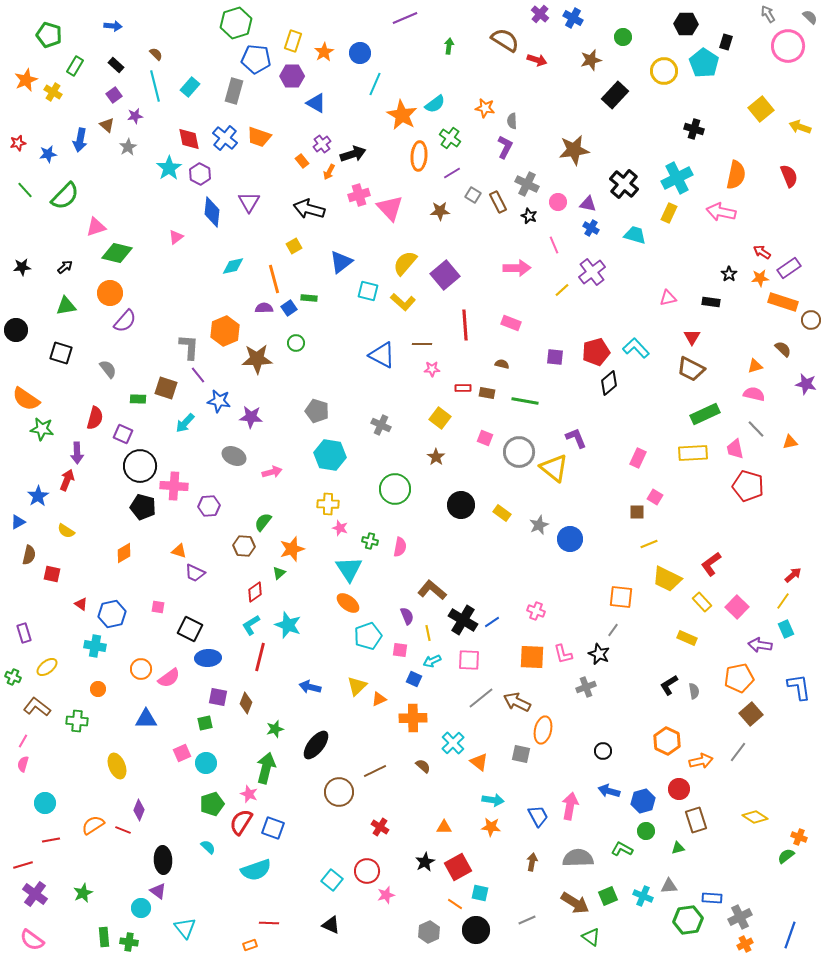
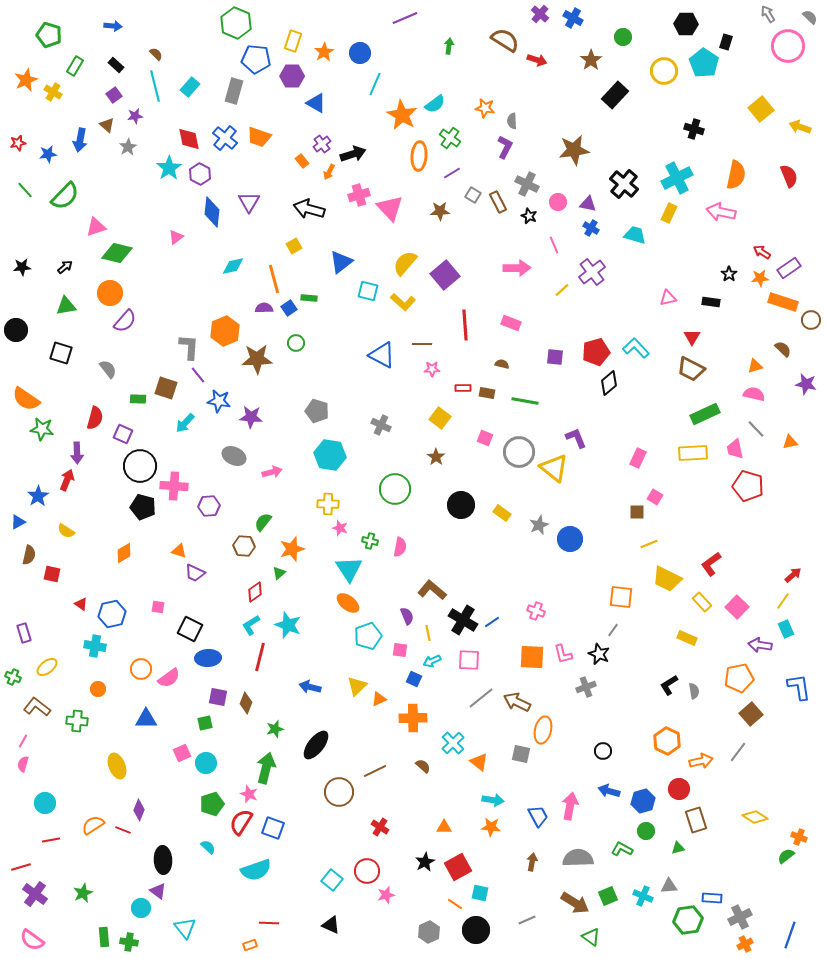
green hexagon at (236, 23): rotated 20 degrees counterclockwise
brown star at (591, 60): rotated 20 degrees counterclockwise
red line at (23, 865): moved 2 px left, 2 px down
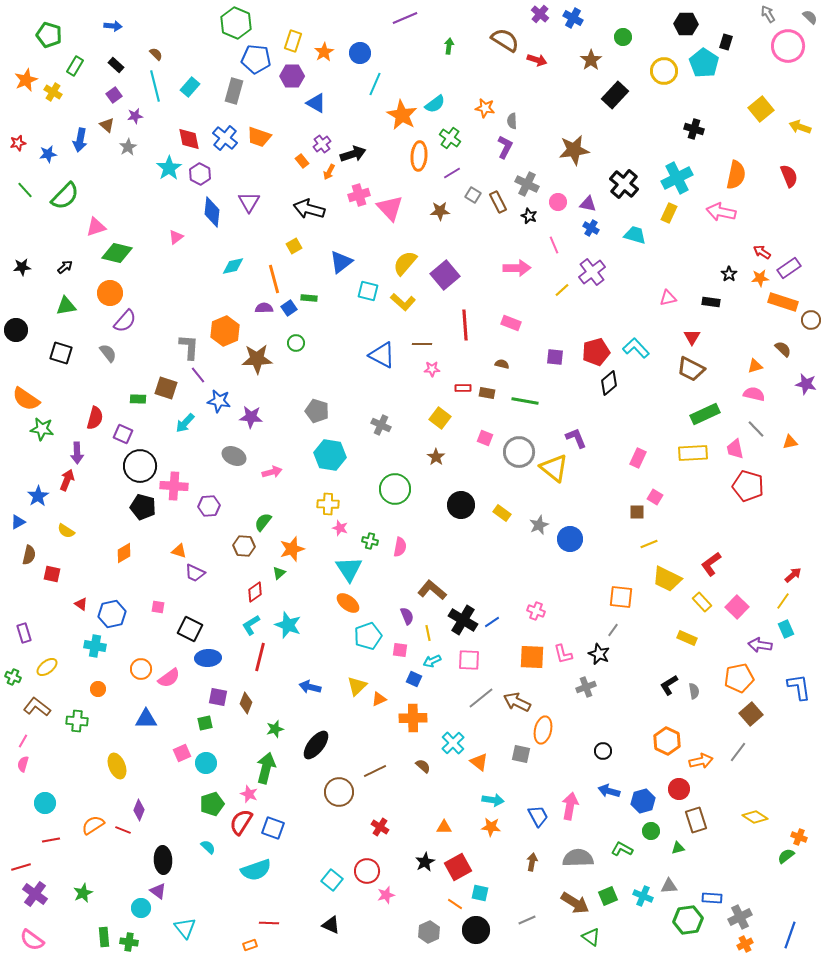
gray semicircle at (108, 369): moved 16 px up
green circle at (646, 831): moved 5 px right
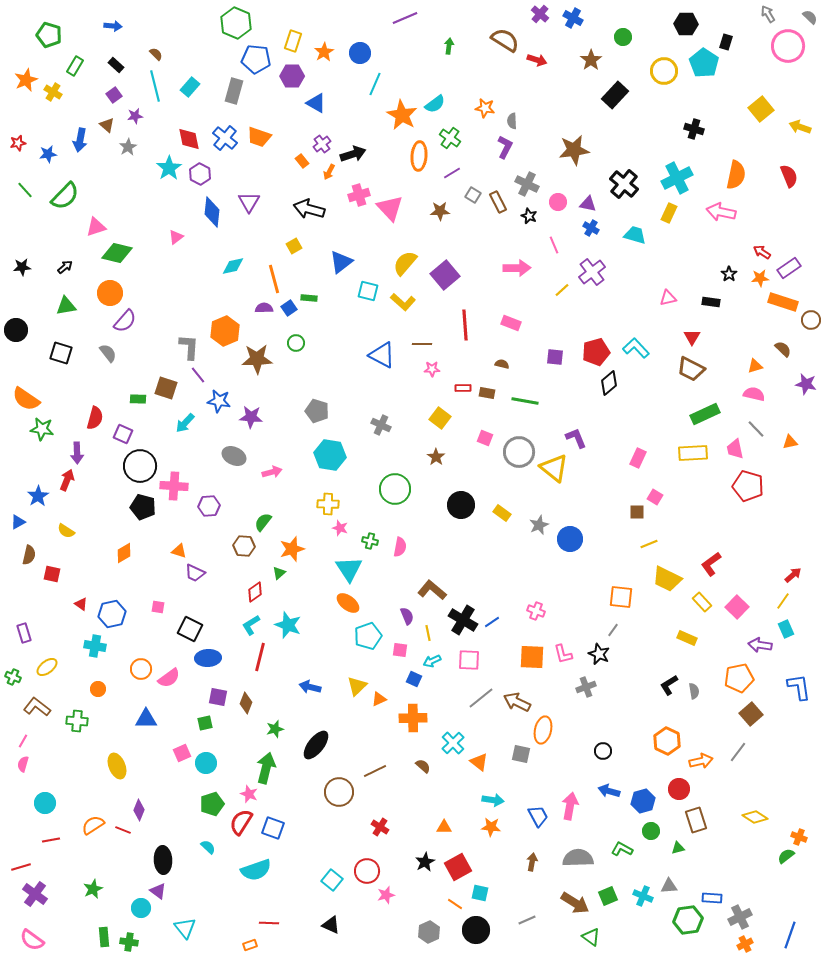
green star at (83, 893): moved 10 px right, 4 px up
